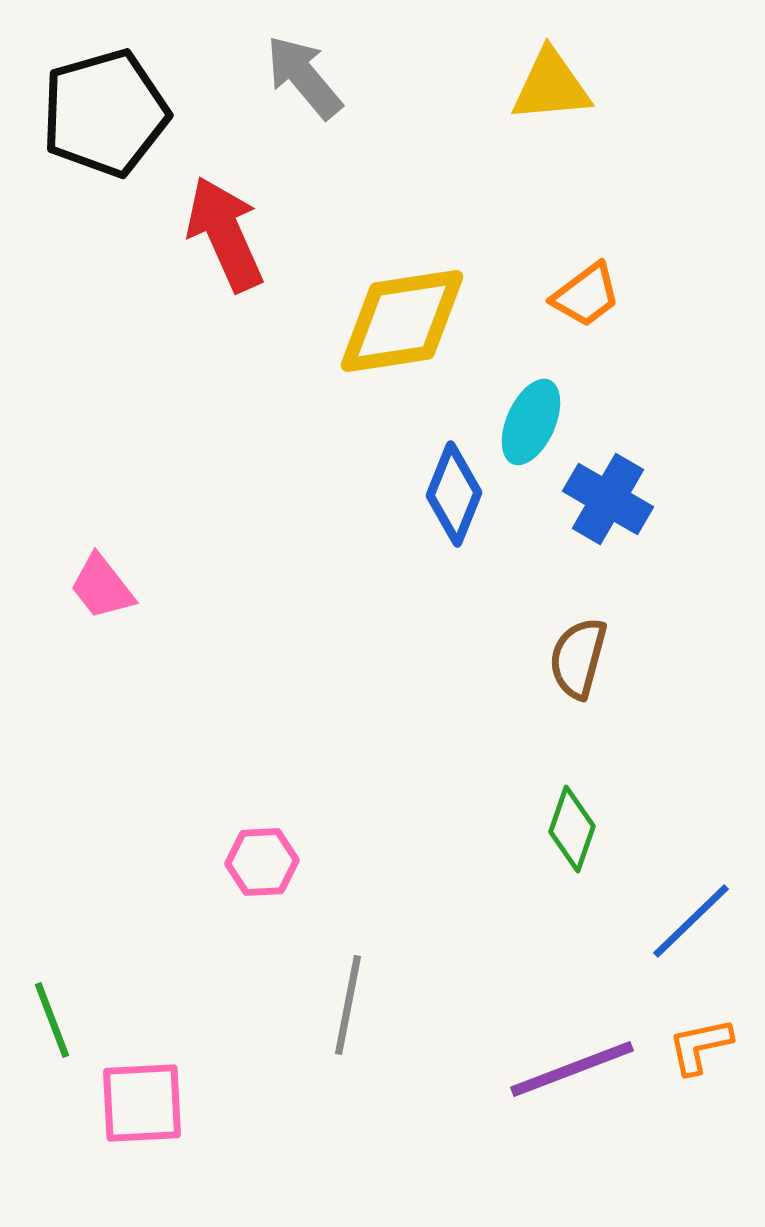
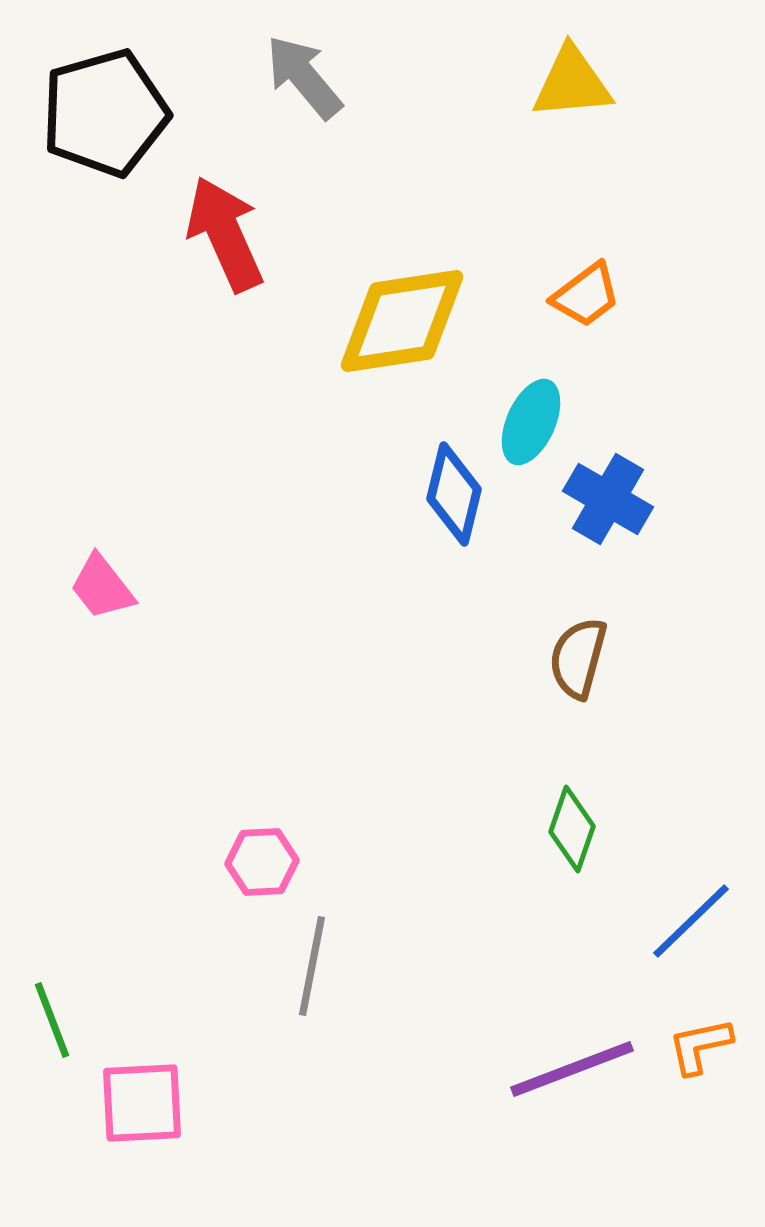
yellow triangle: moved 21 px right, 3 px up
blue diamond: rotated 8 degrees counterclockwise
gray line: moved 36 px left, 39 px up
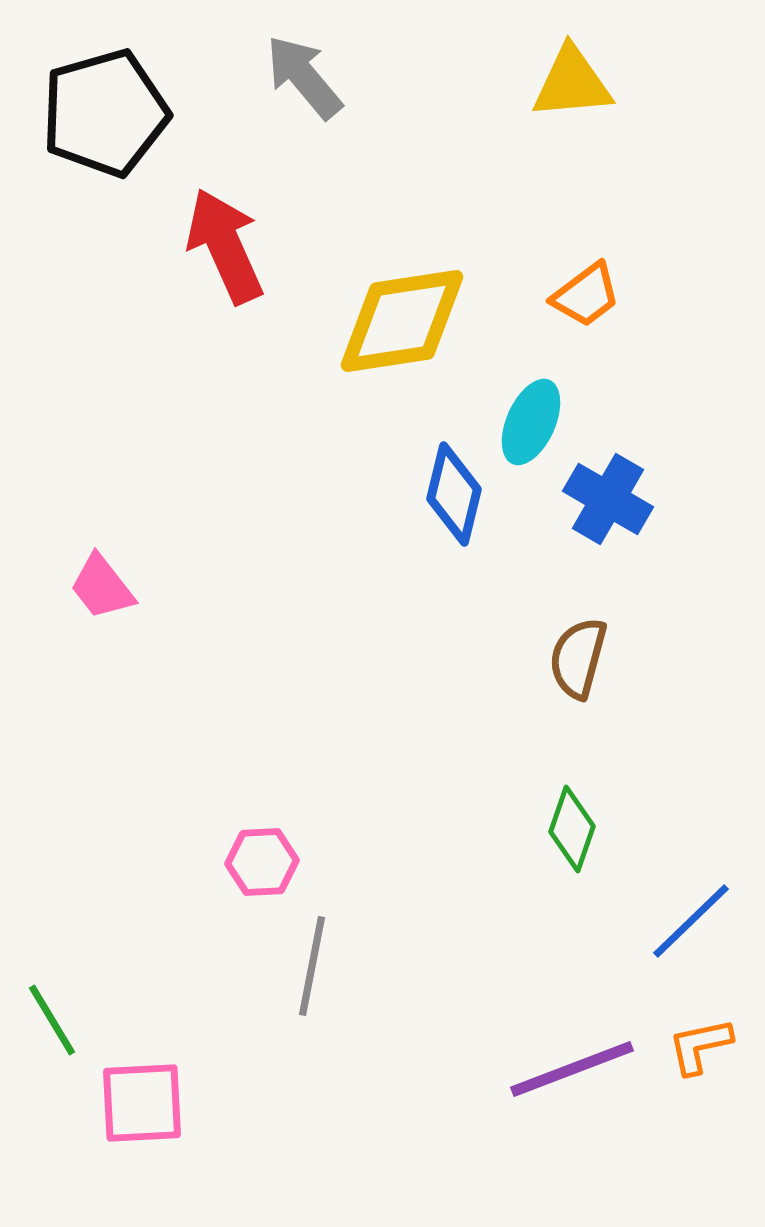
red arrow: moved 12 px down
green line: rotated 10 degrees counterclockwise
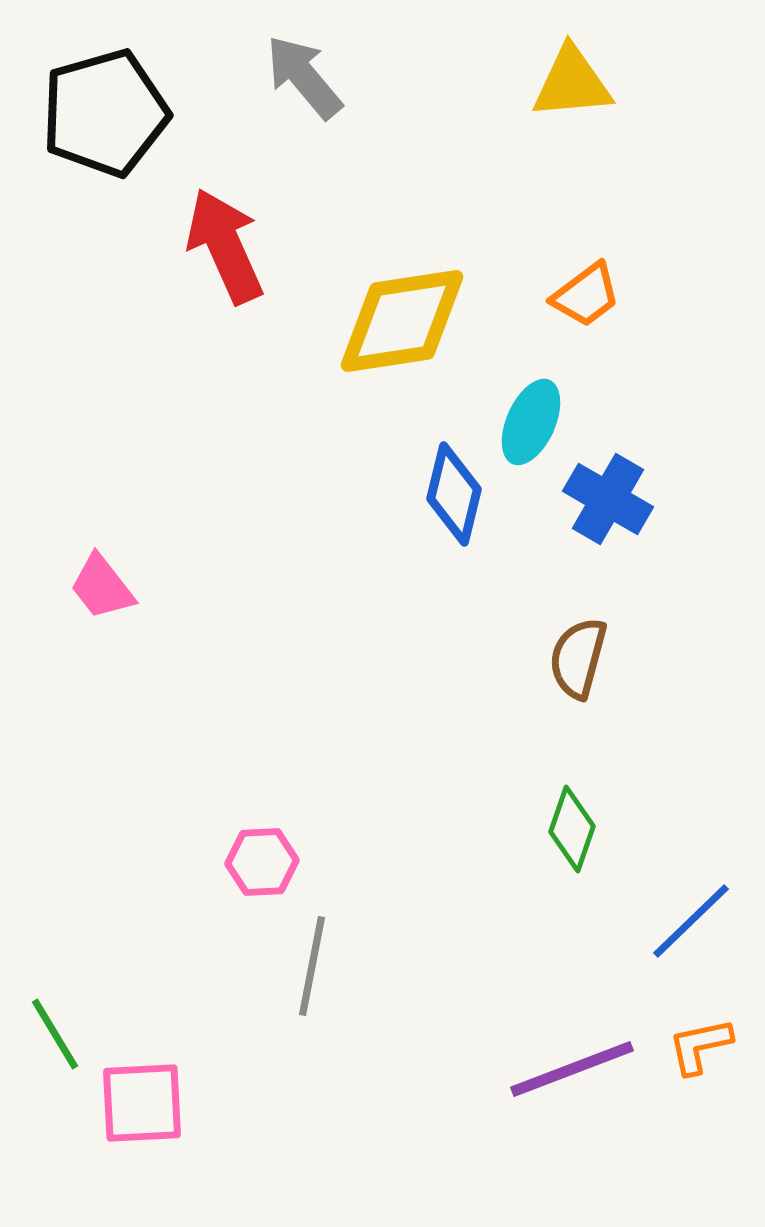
green line: moved 3 px right, 14 px down
